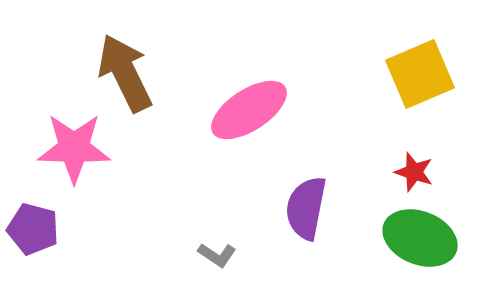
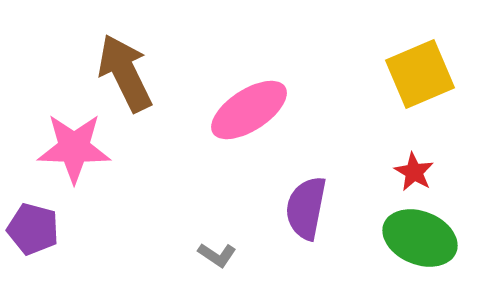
red star: rotated 12 degrees clockwise
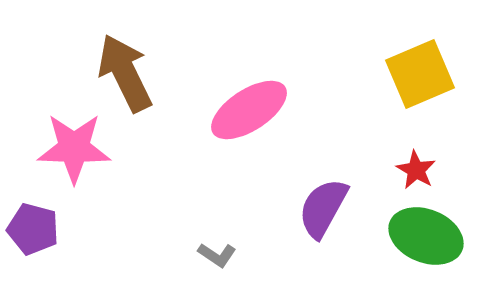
red star: moved 2 px right, 2 px up
purple semicircle: moved 17 px right; rotated 18 degrees clockwise
green ellipse: moved 6 px right, 2 px up
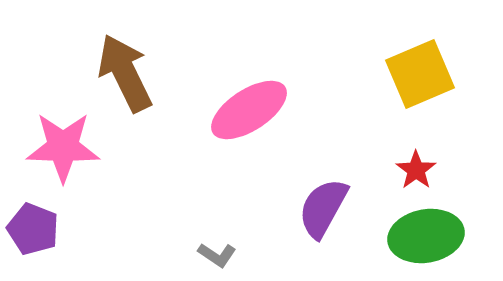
pink star: moved 11 px left, 1 px up
red star: rotated 6 degrees clockwise
purple pentagon: rotated 6 degrees clockwise
green ellipse: rotated 32 degrees counterclockwise
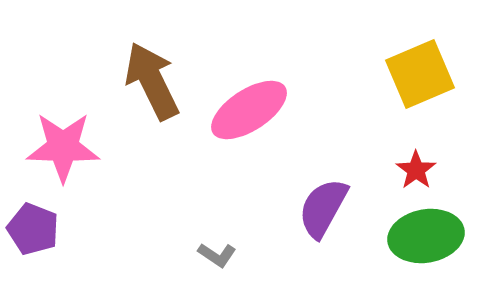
brown arrow: moved 27 px right, 8 px down
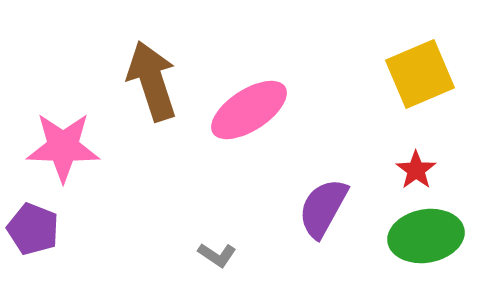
brown arrow: rotated 8 degrees clockwise
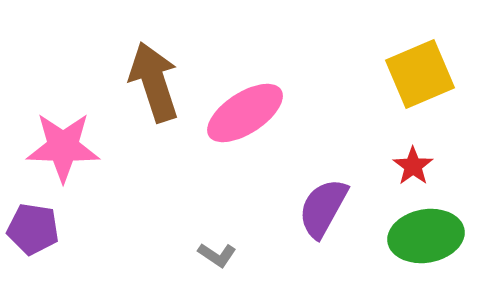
brown arrow: moved 2 px right, 1 px down
pink ellipse: moved 4 px left, 3 px down
red star: moved 3 px left, 4 px up
purple pentagon: rotated 12 degrees counterclockwise
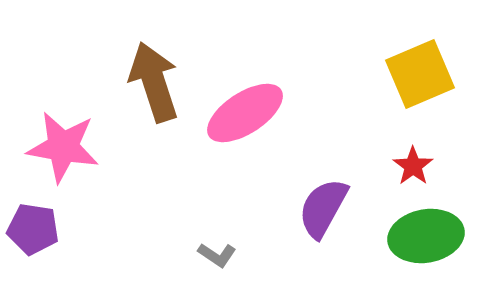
pink star: rotated 8 degrees clockwise
